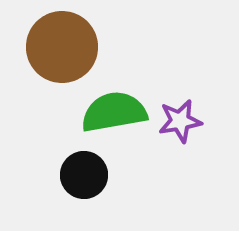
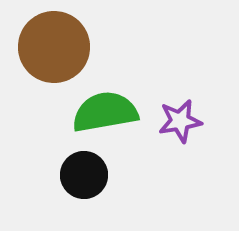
brown circle: moved 8 px left
green semicircle: moved 9 px left
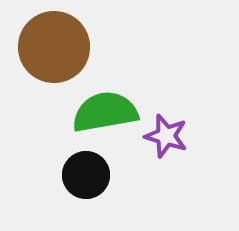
purple star: moved 14 px left, 15 px down; rotated 27 degrees clockwise
black circle: moved 2 px right
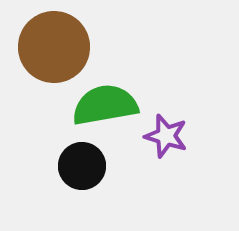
green semicircle: moved 7 px up
black circle: moved 4 px left, 9 px up
